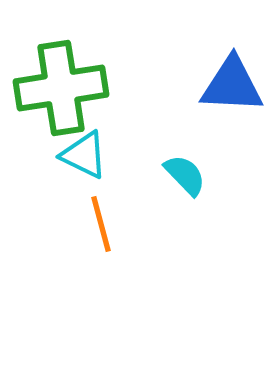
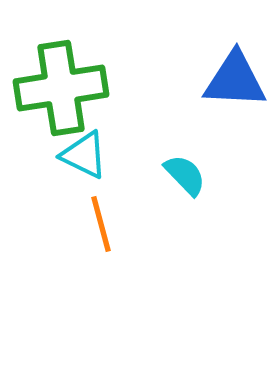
blue triangle: moved 3 px right, 5 px up
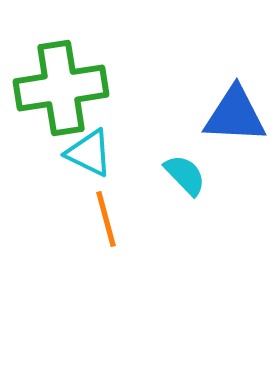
blue triangle: moved 35 px down
cyan triangle: moved 5 px right, 2 px up
orange line: moved 5 px right, 5 px up
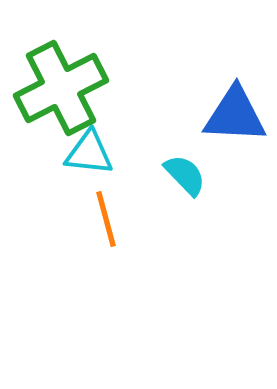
green cross: rotated 18 degrees counterclockwise
cyan triangle: rotated 20 degrees counterclockwise
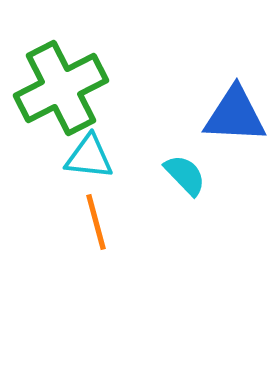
cyan triangle: moved 4 px down
orange line: moved 10 px left, 3 px down
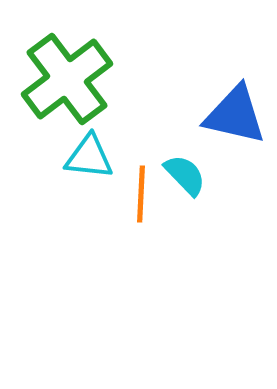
green cross: moved 6 px right, 9 px up; rotated 10 degrees counterclockwise
blue triangle: rotated 10 degrees clockwise
orange line: moved 45 px right, 28 px up; rotated 18 degrees clockwise
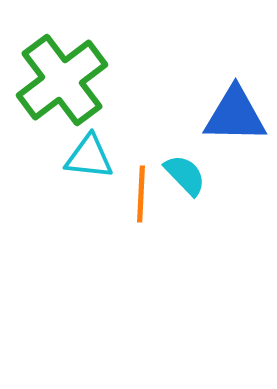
green cross: moved 5 px left, 1 px down
blue triangle: rotated 12 degrees counterclockwise
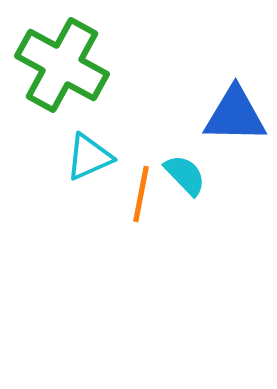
green cross: moved 15 px up; rotated 24 degrees counterclockwise
cyan triangle: rotated 30 degrees counterclockwise
orange line: rotated 8 degrees clockwise
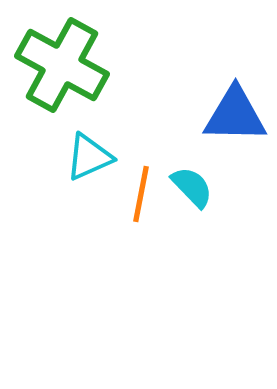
cyan semicircle: moved 7 px right, 12 px down
